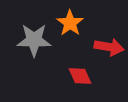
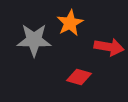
orange star: rotated 8 degrees clockwise
red diamond: moved 1 px left, 1 px down; rotated 50 degrees counterclockwise
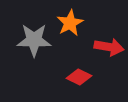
red diamond: rotated 10 degrees clockwise
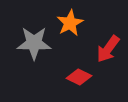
gray star: moved 3 px down
red arrow: moved 1 px left, 2 px down; rotated 116 degrees clockwise
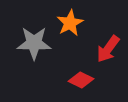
red diamond: moved 2 px right, 3 px down
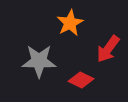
gray star: moved 5 px right, 18 px down
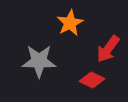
red diamond: moved 11 px right
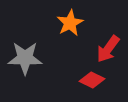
gray star: moved 14 px left, 3 px up
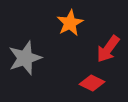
gray star: rotated 20 degrees counterclockwise
red diamond: moved 3 px down
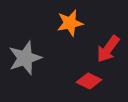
orange star: rotated 16 degrees clockwise
red diamond: moved 3 px left, 2 px up
